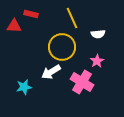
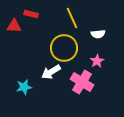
yellow circle: moved 2 px right, 1 px down
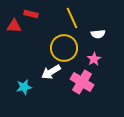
pink star: moved 3 px left, 2 px up
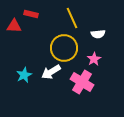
cyan star: moved 12 px up; rotated 14 degrees counterclockwise
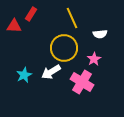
red rectangle: rotated 72 degrees counterclockwise
white semicircle: moved 2 px right
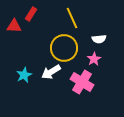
white semicircle: moved 1 px left, 5 px down
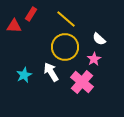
yellow line: moved 6 px left, 1 px down; rotated 25 degrees counterclockwise
white semicircle: rotated 48 degrees clockwise
yellow circle: moved 1 px right, 1 px up
white arrow: rotated 90 degrees clockwise
pink cross: rotated 10 degrees clockwise
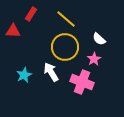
red triangle: moved 1 px left, 5 px down
pink cross: rotated 20 degrees counterclockwise
